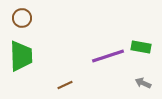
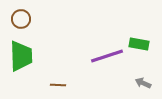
brown circle: moved 1 px left, 1 px down
green rectangle: moved 2 px left, 3 px up
purple line: moved 1 px left
brown line: moved 7 px left; rotated 28 degrees clockwise
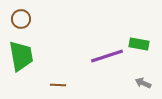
green trapezoid: rotated 8 degrees counterclockwise
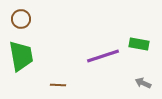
purple line: moved 4 px left
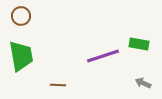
brown circle: moved 3 px up
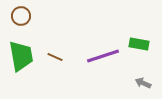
brown line: moved 3 px left, 28 px up; rotated 21 degrees clockwise
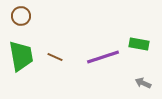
purple line: moved 1 px down
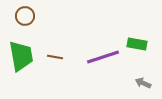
brown circle: moved 4 px right
green rectangle: moved 2 px left
brown line: rotated 14 degrees counterclockwise
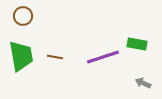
brown circle: moved 2 px left
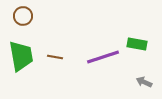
gray arrow: moved 1 px right, 1 px up
